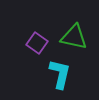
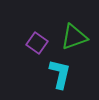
green triangle: rotated 32 degrees counterclockwise
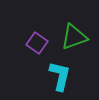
cyan L-shape: moved 2 px down
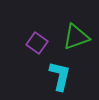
green triangle: moved 2 px right
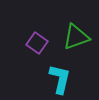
cyan L-shape: moved 3 px down
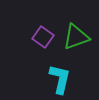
purple square: moved 6 px right, 6 px up
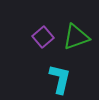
purple square: rotated 15 degrees clockwise
